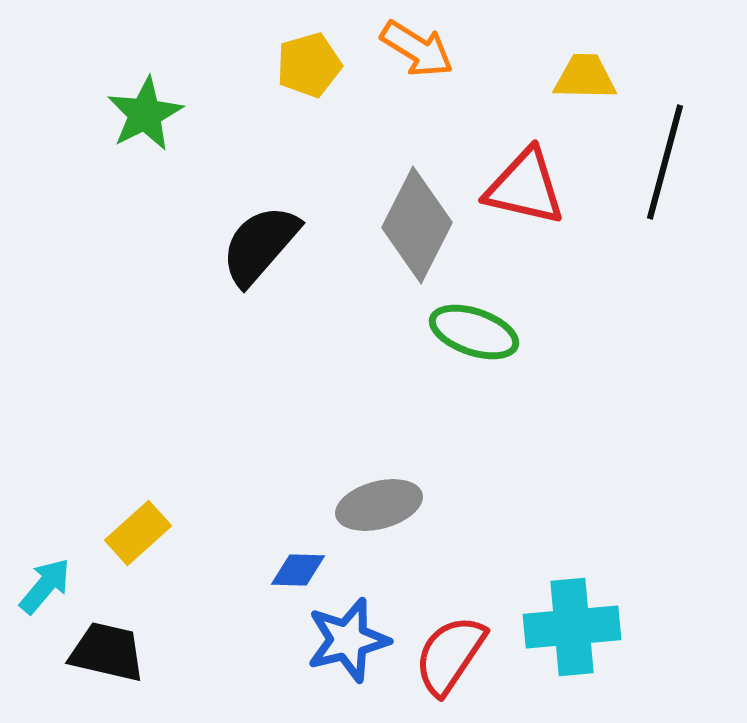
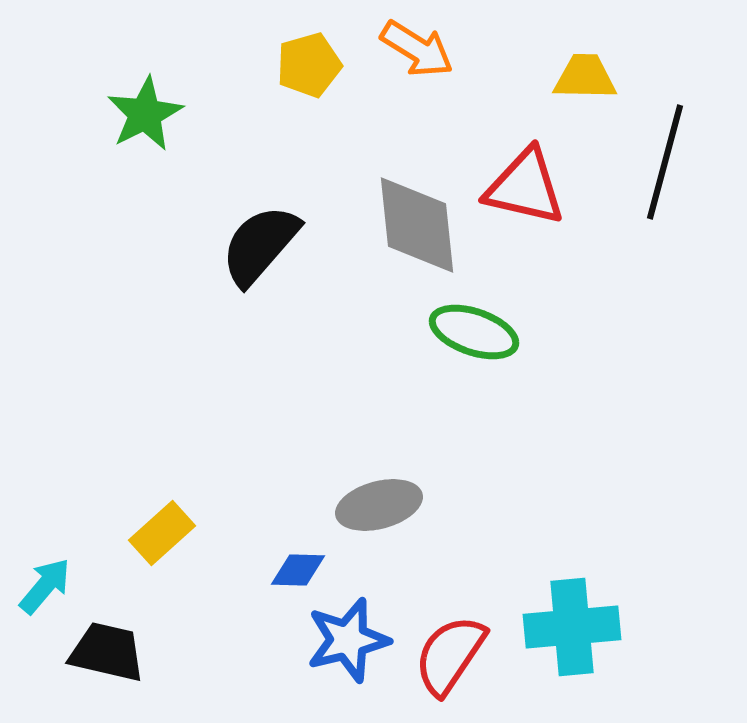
gray diamond: rotated 33 degrees counterclockwise
yellow rectangle: moved 24 px right
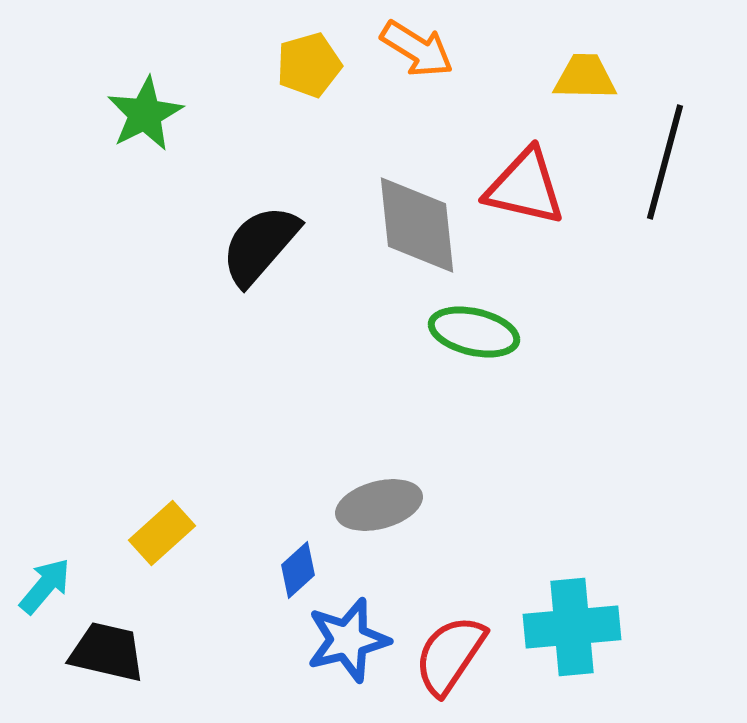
green ellipse: rotated 6 degrees counterclockwise
blue diamond: rotated 44 degrees counterclockwise
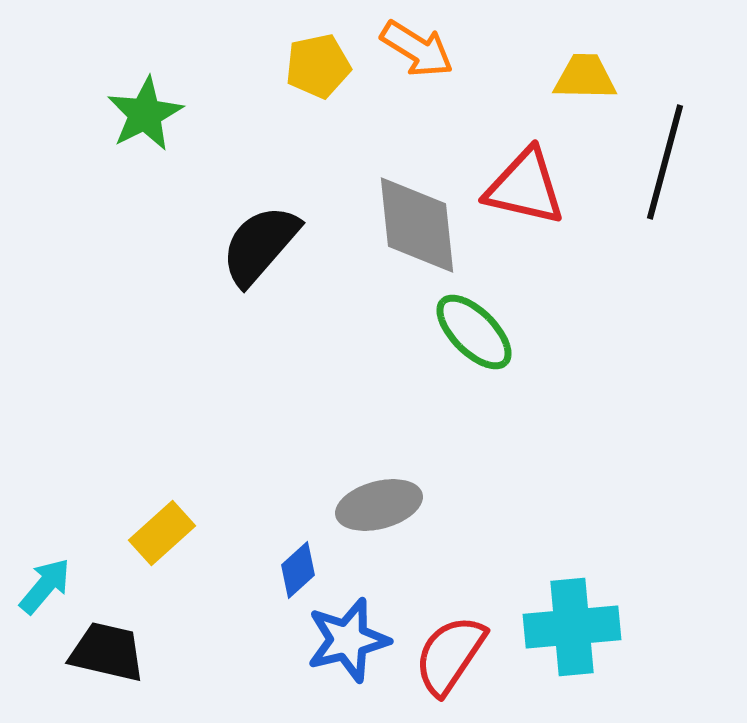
yellow pentagon: moved 9 px right, 1 px down; rotated 4 degrees clockwise
green ellipse: rotated 32 degrees clockwise
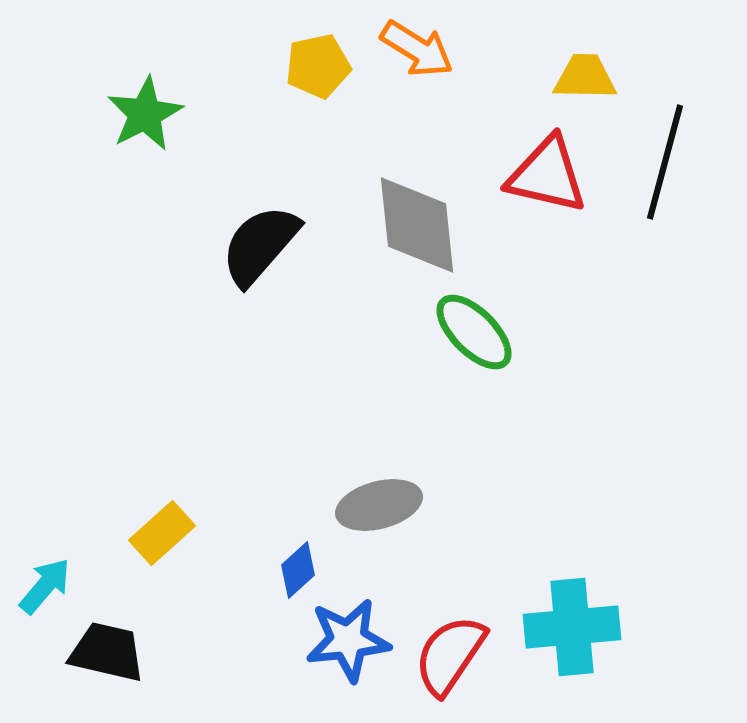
red triangle: moved 22 px right, 12 px up
blue star: rotated 8 degrees clockwise
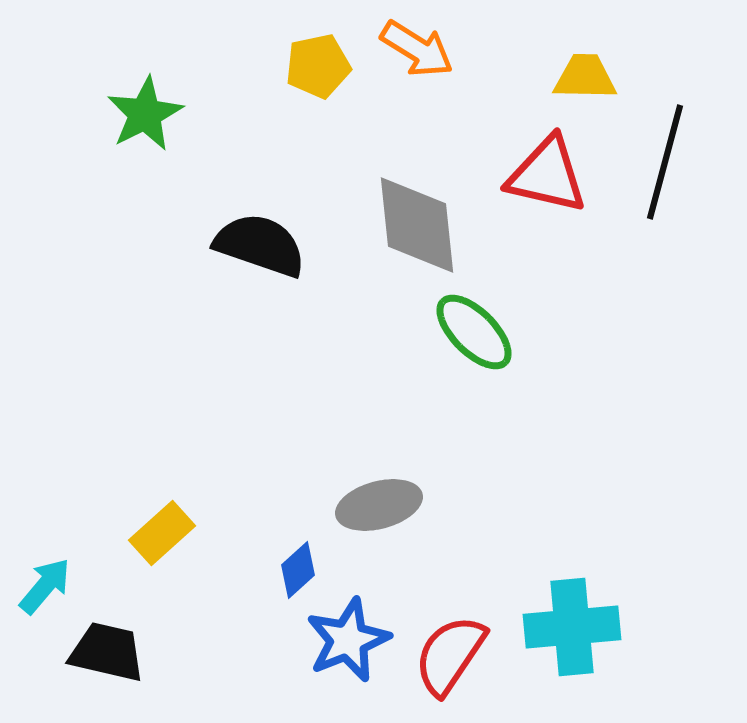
black semicircle: rotated 68 degrees clockwise
blue star: rotated 16 degrees counterclockwise
